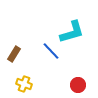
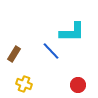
cyan L-shape: rotated 16 degrees clockwise
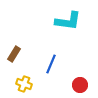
cyan L-shape: moved 4 px left, 11 px up; rotated 8 degrees clockwise
blue line: moved 13 px down; rotated 66 degrees clockwise
red circle: moved 2 px right
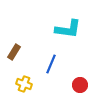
cyan L-shape: moved 8 px down
brown rectangle: moved 2 px up
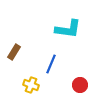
yellow cross: moved 7 px right, 1 px down
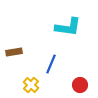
cyan L-shape: moved 2 px up
brown rectangle: rotated 49 degrees clockwise
yellow cross: rotated 21 degrees clockwise
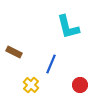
cyan L-shape: rotated 68 degrees clockwise
brown rectangle: rotated 35 degrees clockwise
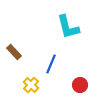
brown rectangle: rotated 21 degrees clockwise
